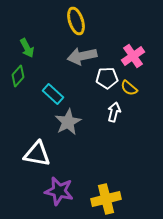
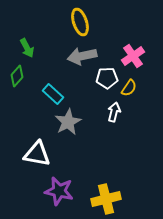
yellow ellipse: moved 4 px right, 1 px down
green diamond: moved 1 px left
yellow semicircle: rotated 96 degrees counterclockwise
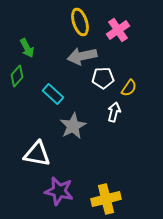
pink cross: moved 15 px left, 26 px up
white pentagon: moved 4 px left
gray star: moved 5 px right, 4 px down
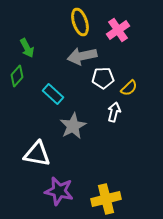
yellow semicircle: rotated 12 degrees clockwise
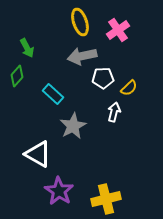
white triangle: moved 1 px right; rotated 20 degrees clockwise
purple star: rotated 20 degrees clockwise
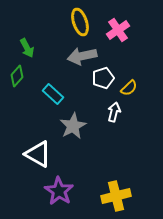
white pentagon: rotated 15 degrees counterclockwise
yellow cross: moved 10 px right, 3 px up
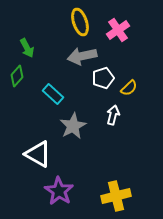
white arrow: moved 1 px left, 3 px down
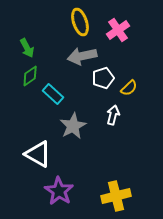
green diamond: moved 13 px right; rotated 15 degrees clockwise
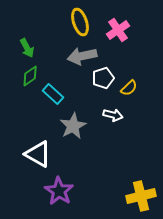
white arrow: rotated 90 degrees clockwise
yellow cross: moved 25 px right
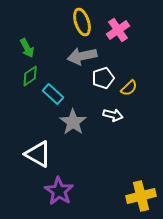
yellow ellipse: moved 2 px right
gray star: moved 4 px up; rotated 8 degrees counterclockwise
